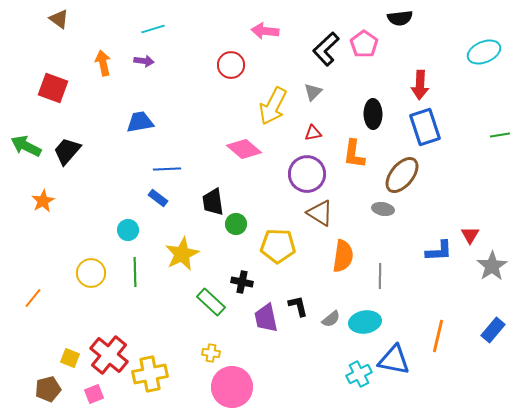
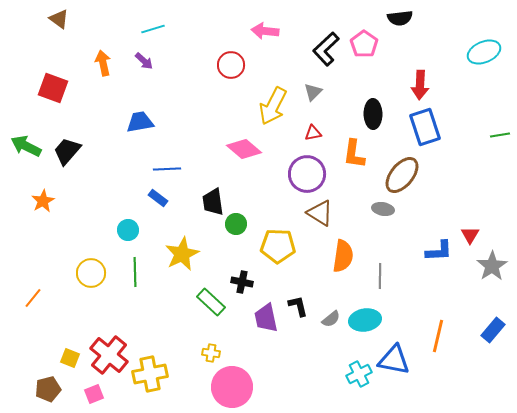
purple arrow at (144, 61): rotated 36 degrees clockwise
cyan ellipse at (365, 322): moved 2 px up
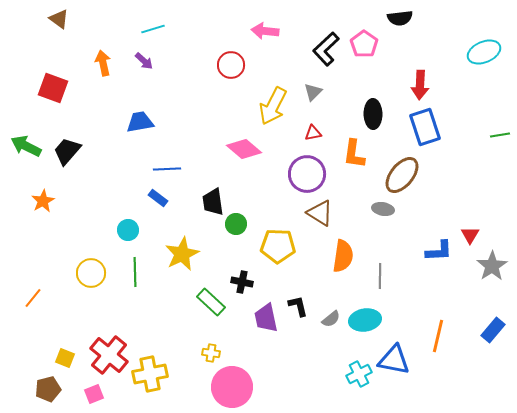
yellow square at (70, 358): moved 5 px left
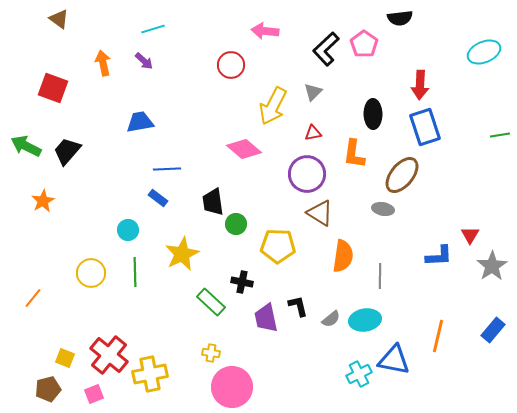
blue L-shape at (439, 251): moved 5 px down
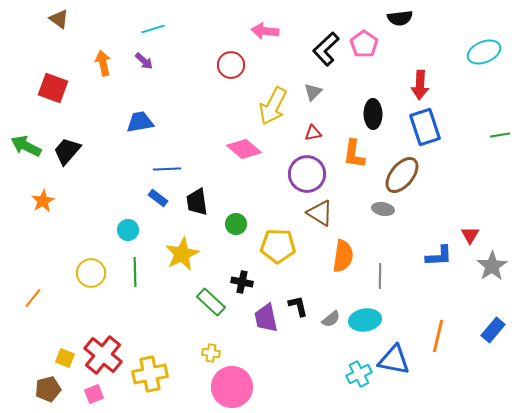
black trapezoid at (213, 202): moved 16 px left
red cross at (109, 355): moved 6 px left
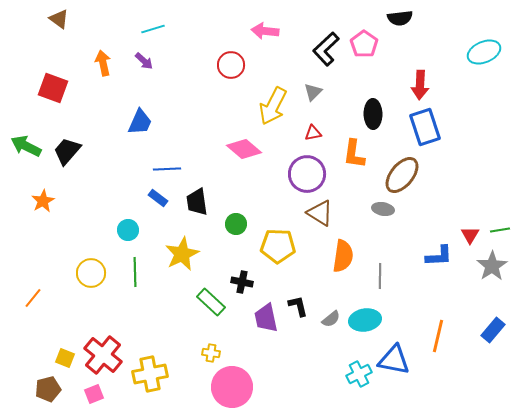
blue trapezoid at (140, 122): rotated 124 degrees clockwise
green line at (500, 135): moved 95 px down
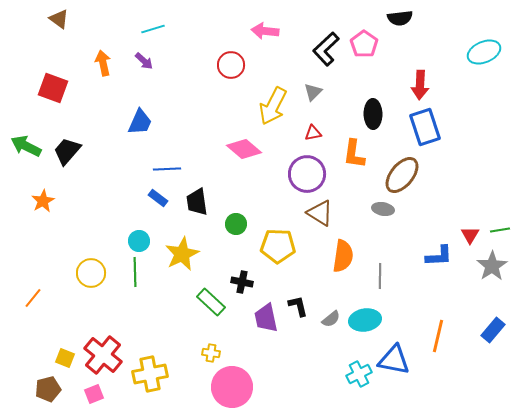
cyan circle at (128, 230): moved 11 px right, 11 px down
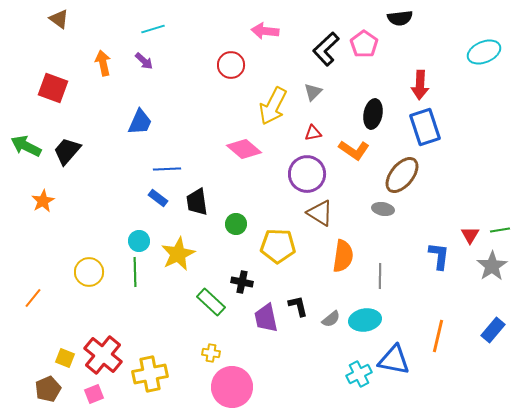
black ellipse at (373, 114): rotated 12 degrees clockwise
orange L-shape at (354, 154): moved 4 px up; rotated 64 degrees counterclockwise
yellow star at (182, 254): moved 4 px left
blue L-shape at (439, 256): rotated 80 degrees counterclockwise
yellow circle at (91, 273): moved 2 px left, 1 px up
brown pentagon at (48, 389): rotated 10 degrees counterclockwise
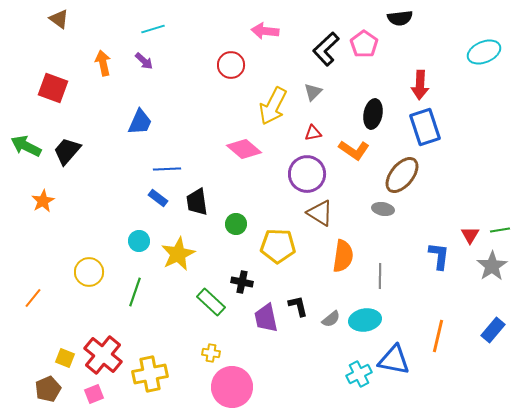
green line at (135, 272): moved 20 px down; rotated 20 degrees clockwise
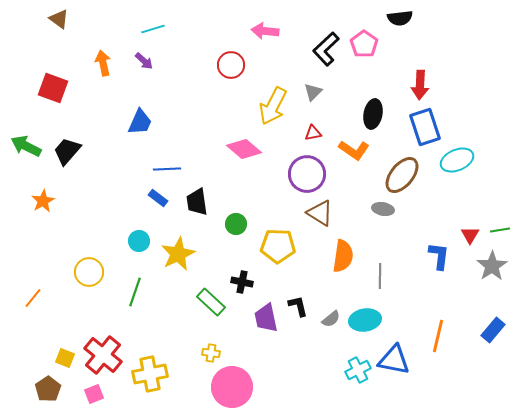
cyan ellipse at (484, 52): moved 27 px left, 108 px down
cyan cross at (359, 374): moved 1 px left, 4 px up
brown pentagon at (48, 389): rotated 10 degrees counterclockwise
